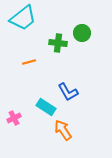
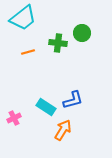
orange line: moved 1 px left, 10 px up
blue L-shape: moved 5 px right, 8 px down; rotated 75 degrees counterclockwise
orange arrow: rotated 65 degrees clockwise
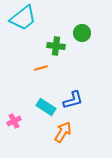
green cross: moved 2 px left, 3 px down
orange line: moved 13 px right, 16 px down
pink cross: moved 3 px down
orange arrow: moved 2 px down
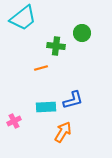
cyan rectangle: rotated 36 degrees counterclockwise
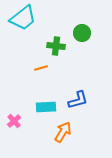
blue L-shape: moved 5 px right
pink cross: rotated 16 degrees counterclockwise
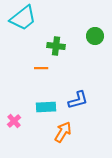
green circle: moved 13 px right, 3 px down
orange line: rotated 16 degrees clockwise
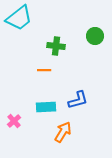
cyan trapezoid: moved 4 px left
orange line: moved 3 px right, 2 px down
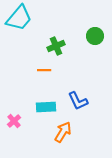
cyan trapezoid: rotated 12 degrees counterclockwise
green cross: rotated 30 degrees counterclockwise
blue L-shape: moved 1 px down; rotated 80 degrees clockwise
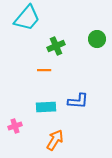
cyan trapezoid: moved 8 px right
green circle: moved 2 px right, 3 px down
blue L-shape: rotated 60 degrees counterclockwise
pink cross: moved 1 px right, 5 px down; rotated 24 degrees clockwise
orange arrow: moved 8 px left, 8 px down
